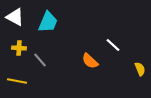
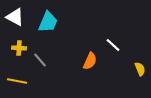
orange semicircle: rotated 108 degrees counterclockwise
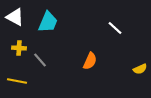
white line: moved 2 px right, 17 px up
yellow semicircle: rotated 88 degrees clockwise
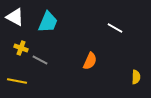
white line: rotated 14 degrees counterclockwise
yellow cross: moved 2 px right; rotated 16 degrees clockwise
gray line: rotated 21 degrees counterclockwise
yellow semicircle: moved 4 px left, 8 px down; rotated 64 degrees counterclockwise
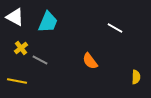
yellow cross: rotated 32 degrees clockwise
orange semicircle: rotated 120 degrees clockwise
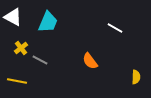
white triangle: moved 2 px left
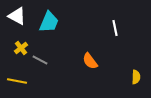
white triangle: moved 4 px right, 1 px up
cyan trapezoid: moved 1 px right
white line: rotated 49 degrees clockwise
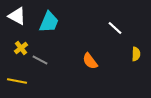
white line: rotated 35 degrees counterclockwise
yellow semicircle: moved 23 px up
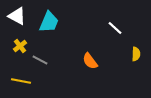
yellow cross: moved 1 px left, 2 px up
yellow line: moved 4 px right
